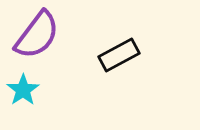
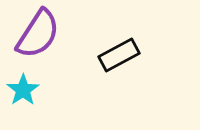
purple semicircle: moved 1 px right, 1 px up; rotated 4 degrees counterclockwise
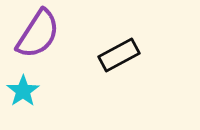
cyan star: moved 1 px down
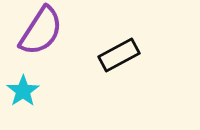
purple semicircle: moved 3 px right, 3 px up
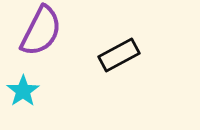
purple semicircle: rotated 6 degrees counterclockwise
